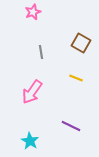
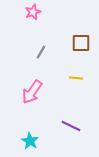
brown square: rotated 30 degrees counterclockwise
gray line: rotated 40 degrees clockwise
yellow line: rotated 16 degrees counterclockwise
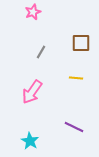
purple line: moved 3 px right, 1 px down
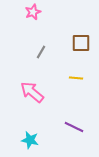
pink arrow: rotated 95 degrees clockwise
cyan star: moved 1 px up; rotated 18 degrees counterclockwise
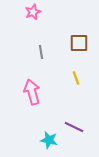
brown square: moved 2 px left
gray line: rotated 40 degrees counterclockwise
yellow line: rotated 64 degrees clockwise
pink arrow: rotated 35 degrees clockwise
cyan star: moved 19 px right
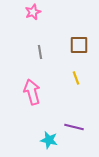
brown square: moved 2 px down
gray line: moved 1 px left
purple line: rotated 12 degrees counterclockwise
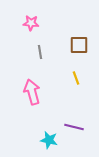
pink star: moved 2 px left, 11 px down; rotated 28 degrees clockwise
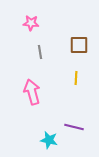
yellow line: rotated 24 degrees clockwise
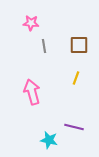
gray line: moved 4 px right, 6 px up
yellow line: rotated 16 degrees clockwise
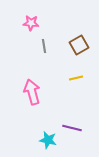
brown square: rotated 30 degrees counterclockwise
yellow line: rotated 56 degrees clockwise
purple line: moved 2 px left, 1 px down
cyan star: moved 1 px left
